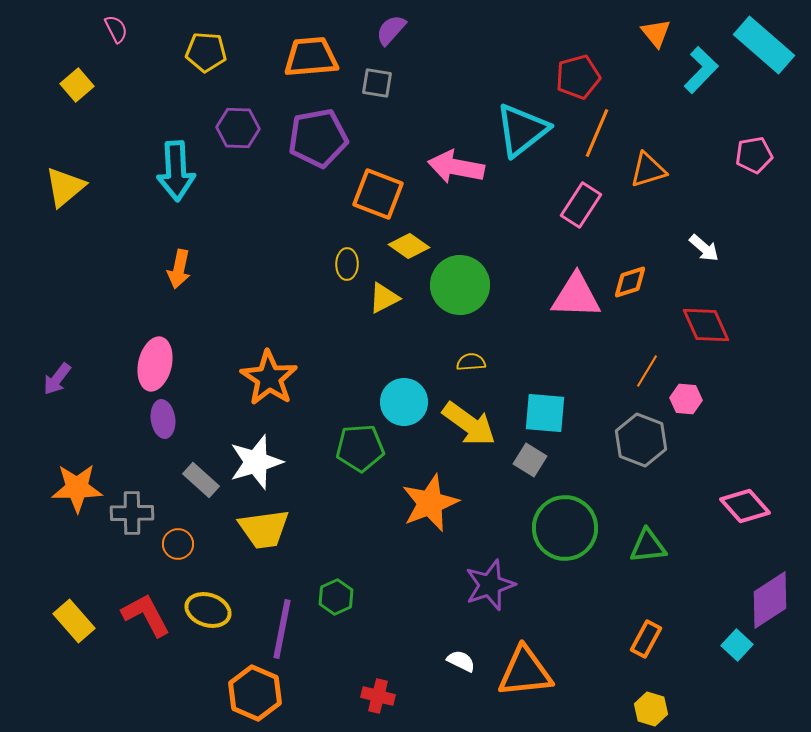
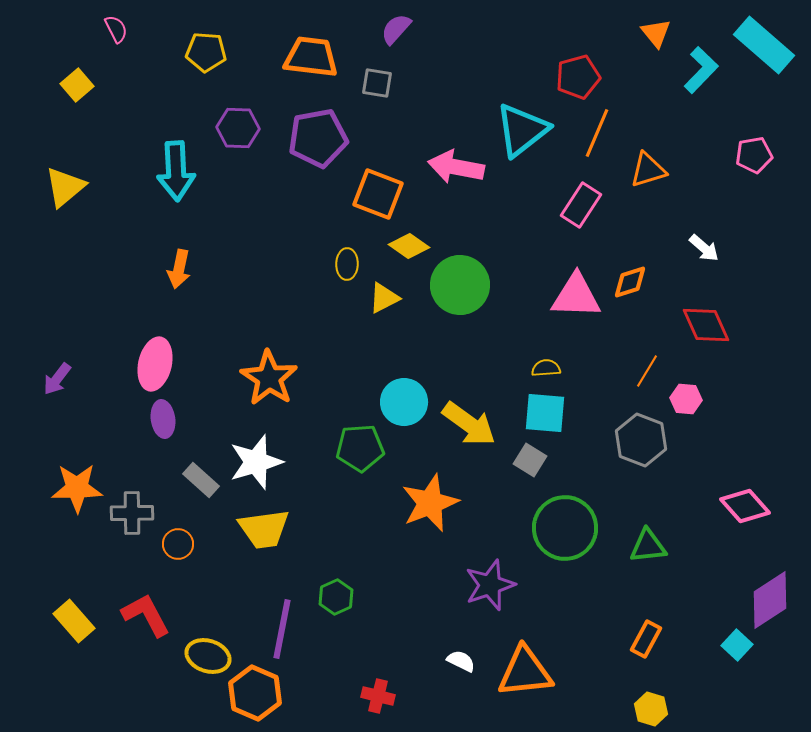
purple semicircle at (391, 30): moved 5 px right, 1 px up
orange trapezoid at (311, 57): rotated 12 degrees clockwise
yellow semicircle at (471, 362): moved 75 px right, 6 px down
yellow ellipse at (208, 610): moved 46 px down
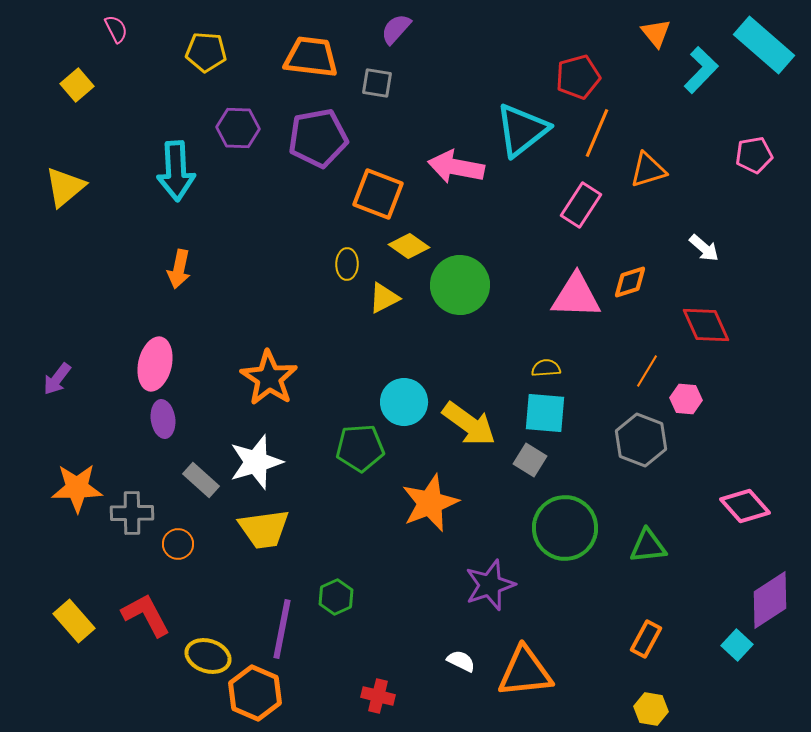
yellow hexagon at (651, 709): rotated 8 degrees counterclockwise
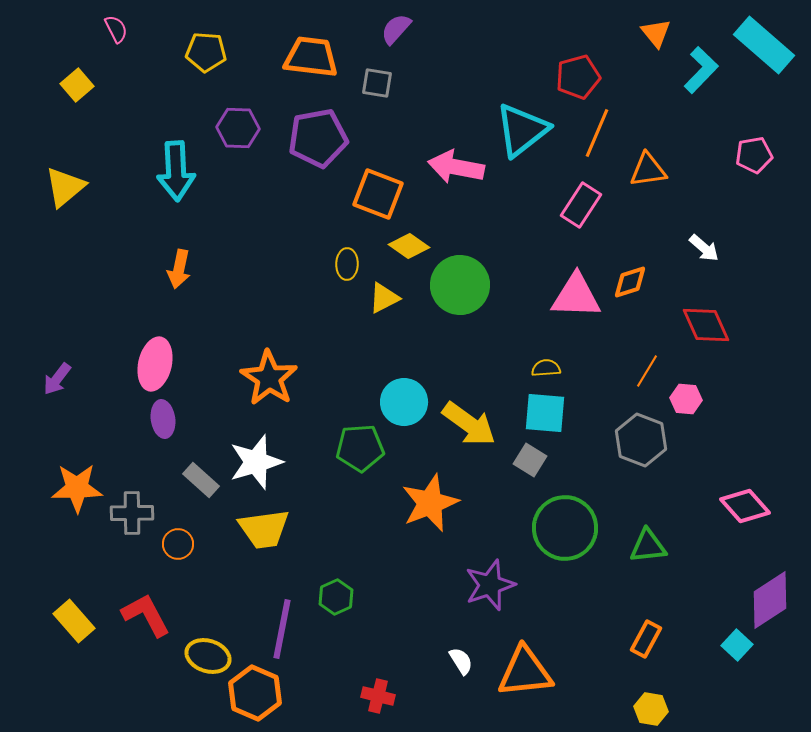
orange triangle at (648, 170): rotated 9 degrees clockwise
white semicircle at (461, 661): rotated 32 degrees clockwise
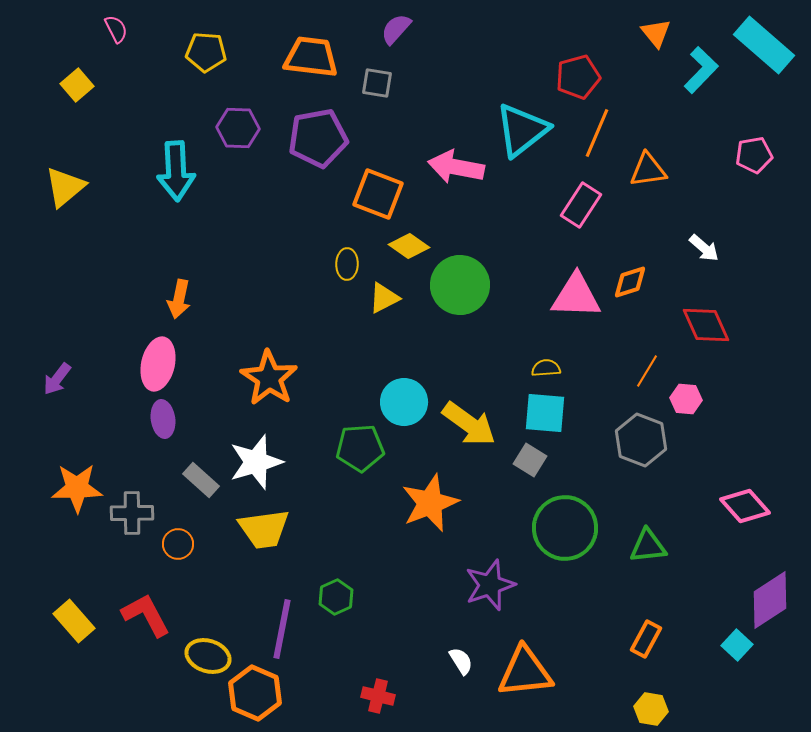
orange arrow at (179, 269): moved 30 px down
pink ellipse at (155, 364): moved 3 px right
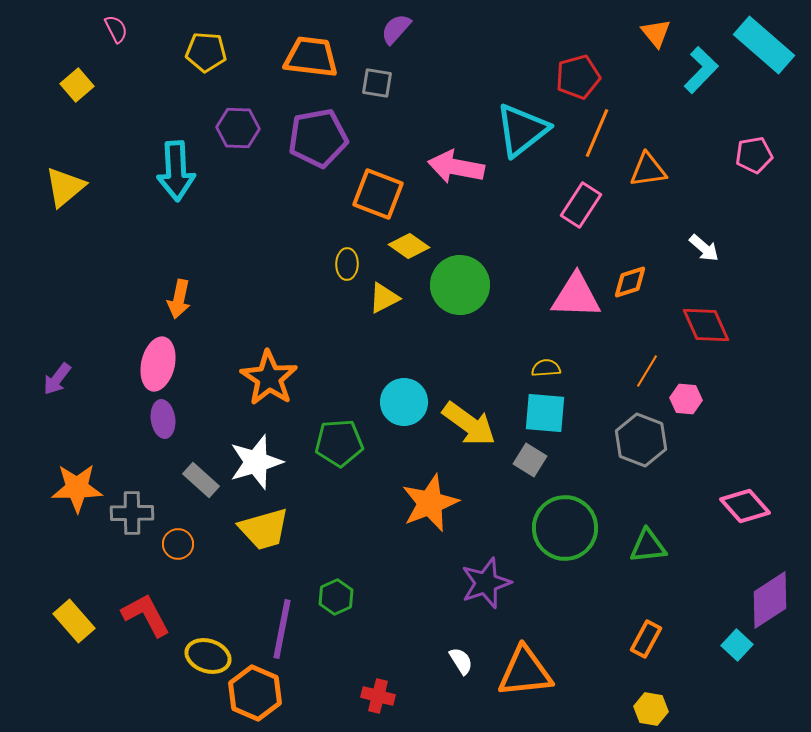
green pentagon at (360, 448): moved 21 px left, 5 px up
yellow trapezoid at (264, 529): rotated 8 degrees counterclockwise
purple star at (490, 585): moved 4 px left, 2 px up
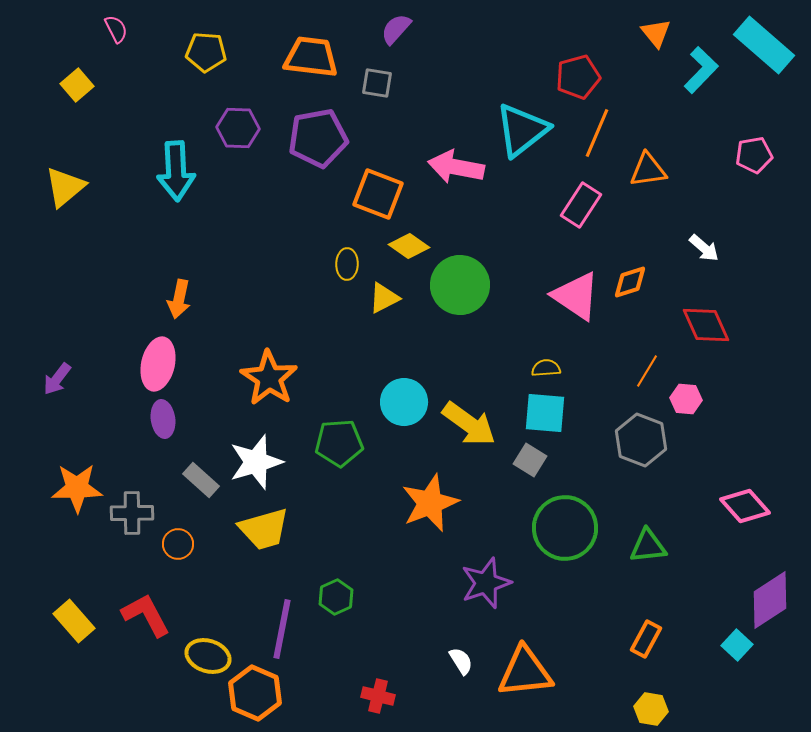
pink triangle at (576, 296): rotated 32 degrees clockwise
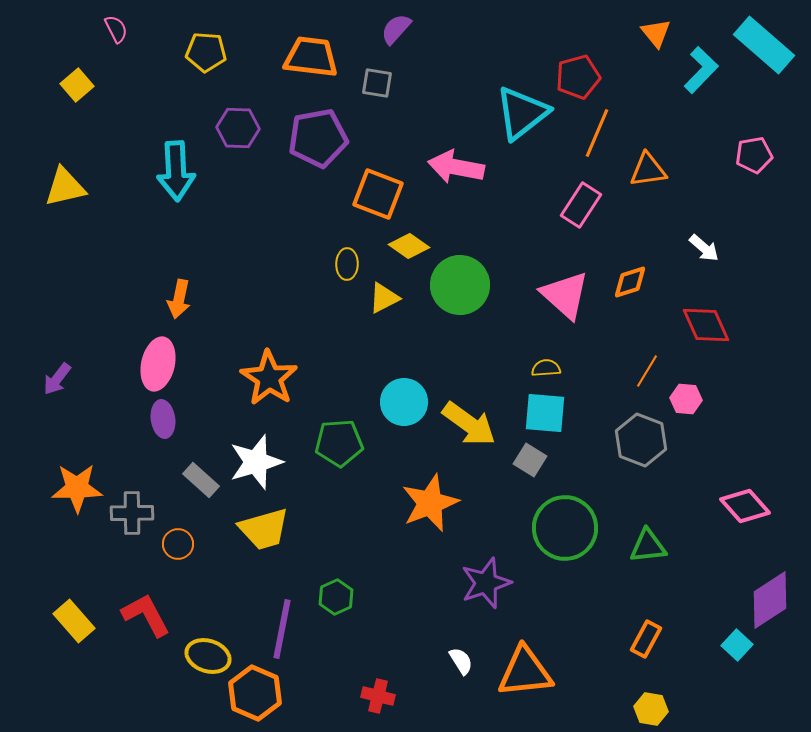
cyan triangle at (522, 130): moved 17 px up
yellow triangle at (65, 187): rotated 27 degrees clockwise
pink triangle at (576, 296): moved 11 px left, 1 px up; rotated 8 degrees clockwise
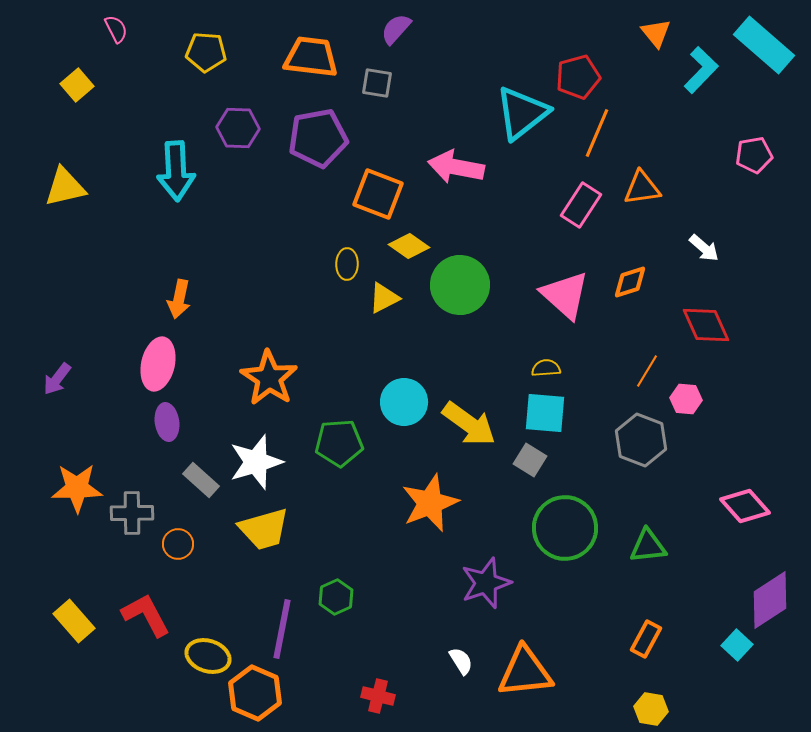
orange triangle at (648, 170): moved 6 px left, 18 px down
purple ellipse at (163, 419): moved 4 px right, 3 px down
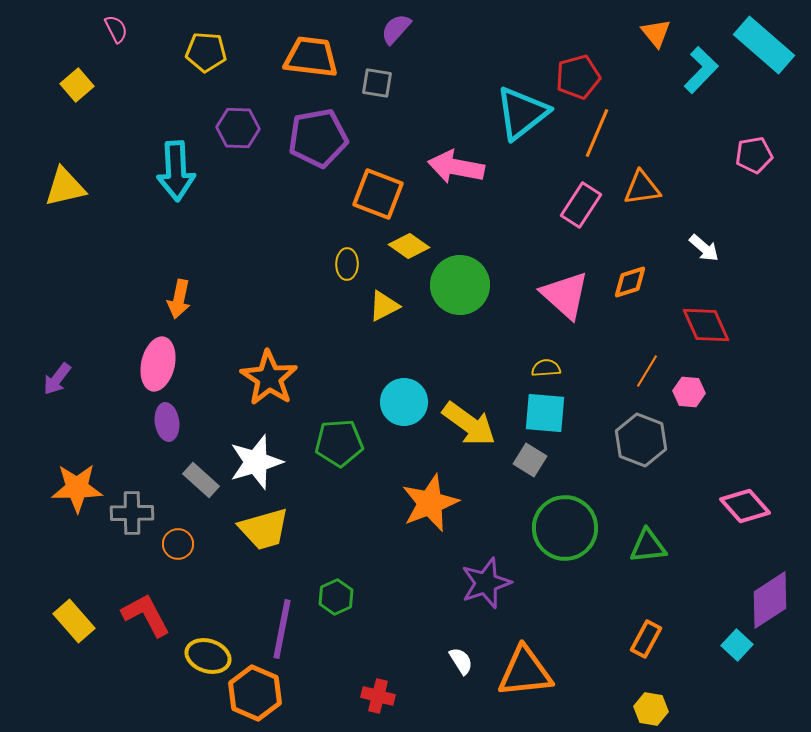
yellow triangle at (384, 298): moved 8 px down
pink hexagon at (686, 399): moved 3 px right, 7 px up
